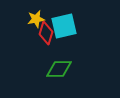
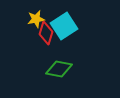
cyan square: rotated 20 degrees counterclockwise
green diamond: rotated 12 degrees clockwise
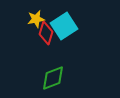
green diamond: moved 6 px left, 9 px down; rotated 32 degrees counterclockwise
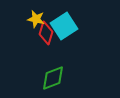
yellow star: rotated 24 degrees clockwise
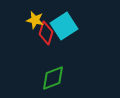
yellow star: moved 1 px left, 1 px down
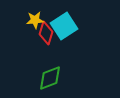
yellow star: rotated 18 degrees counterclockwise
green diamond: moved 3 px left
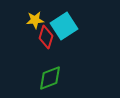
red diamond: moved 4 px down
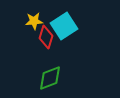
yellow star: moved 1 px left, 1 px down
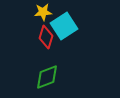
yellow star: moved 9 px right, 9 px up
green diamond: moved 3 px left, 1 px up
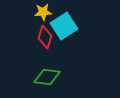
red diamond: moved 1 px left
green diamond: rotated 28 degrees clockwise
